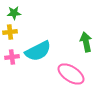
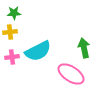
green arrow: moved 2 px left, 6 px down
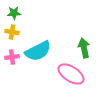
yellow cross: moved 2 px right; rotated 16 degrees clockwise
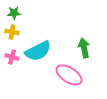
pink cross: rotated 24 degrees clockwise
pink ellipse: moved 2 px left, 1 px down
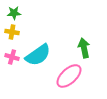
cyan semicircle: moved 4 px down; rotated 8 degrees counterclockwise
pink ellipse: moved 1 px down; rotated 76 degrees counterclockwise
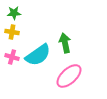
green arrow: moved 19 px left, 5 px up
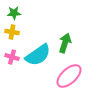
green arrow: rotated 30 degrees clockwise
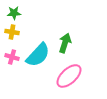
cyan semicircle: rotated 12 degrees counterclockwise
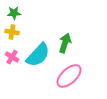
pink cross: rotated 16 degrees clockwise
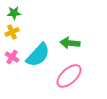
yellow cross: rotated 32 degrees counterclockwise
green arrow: moved 5 px right; rotated 102 degrees counterclockwise
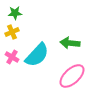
green star: moved 1 px right
cyan semicircle: moved 1 px left
pink ellipse: moved 3 px right
